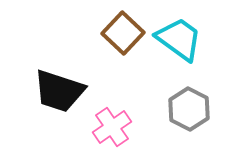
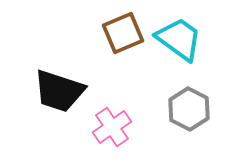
brown square: rotated 24 degrees clockwise
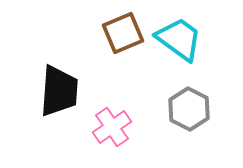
black trapezoid: rotated 104 degrees counterclockwise
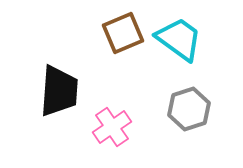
gray hexagon: rotated 15 degrees clockwise
